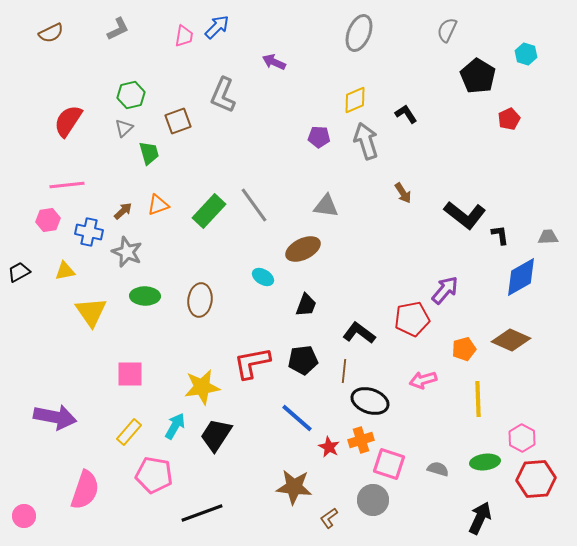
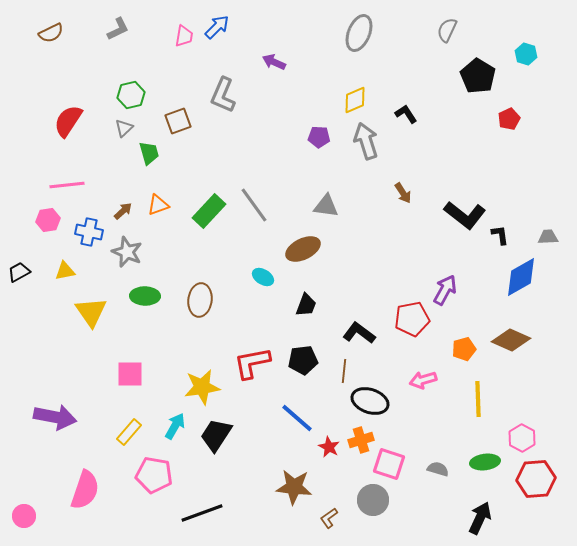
purple arrow at (445, 290): rotated 12 degrees counterclockwise
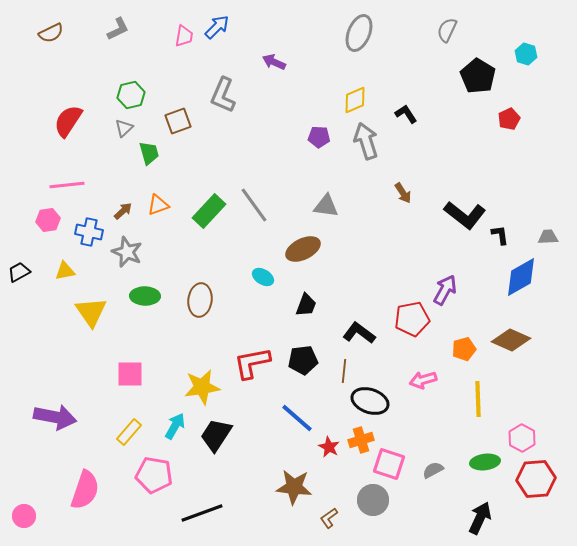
gray semicircle at (438, 469): moved 5 px left, 1 px down; rotated 45 degrees counterclockwise
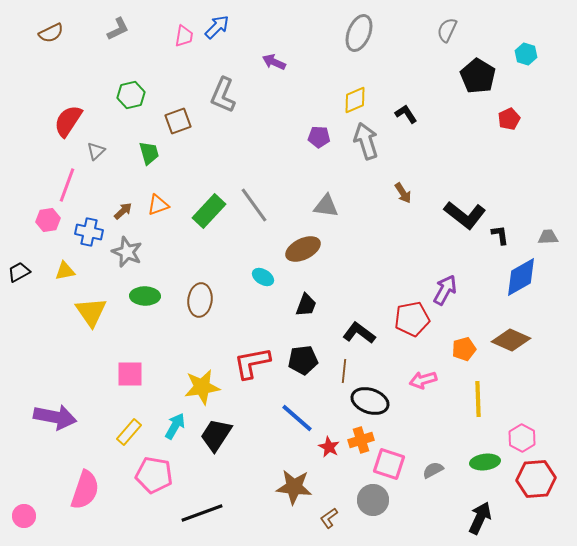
gray triangle at (124, 128): moved 28 px left, 23 px down
pink line at (67, 185): rotated 64 degrees counterclockwise
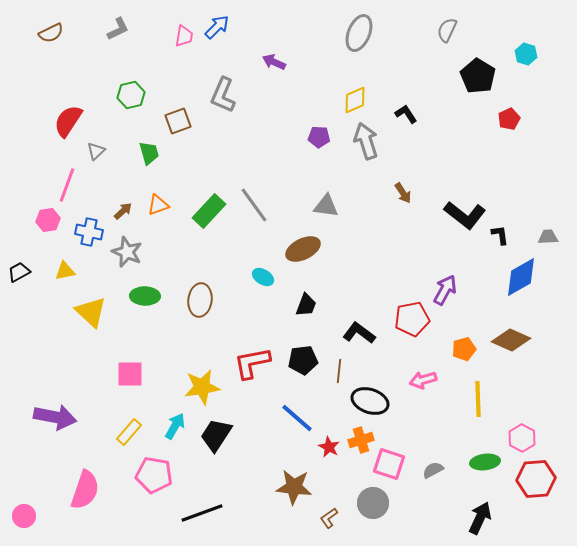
yellow triangle at (91, 312): rotated 12 degrees counterclockwise
brown line at (344, 371): moved 5 px left
gray circle at (373, 500): moved 3 px down
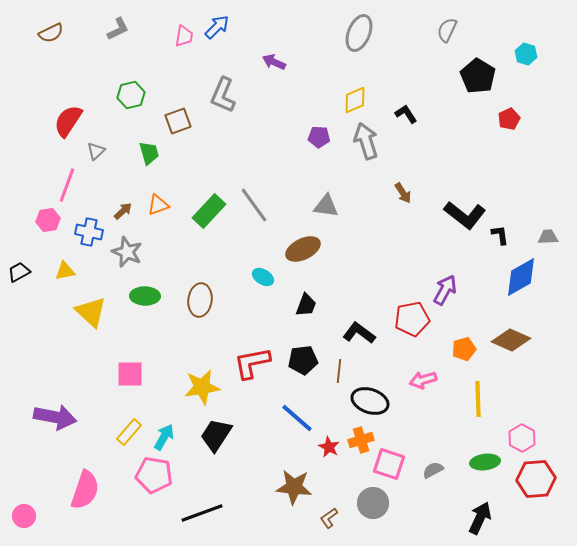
cyan arrow at (175, 426): moved 11 px left, 11 px down
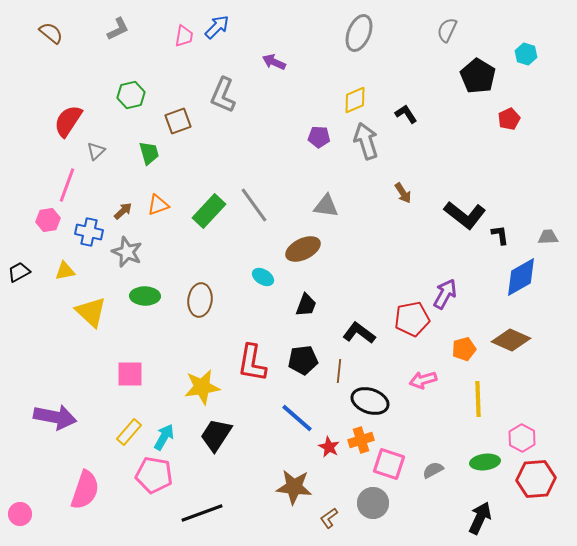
brown semicircle at (51, 33): rotated 115 degrees counterclockwise
purple arrow at (445, 290): moved 4 px down
red L-shape at (252, 363): rotated 69 degrees counterclockwise
pink circle at (24, 516): moved 4 px left, 2 px up
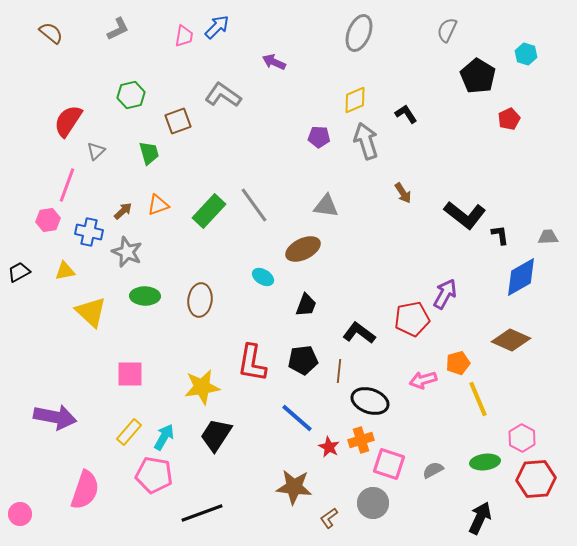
gray L-shape at (223, 95): rotated 102 degrees clockwise
orange pentagon at (464, 349): moved 6 px left, 14 px down
yellow line at (478, 399): rotated 21 degrees counterclockwise
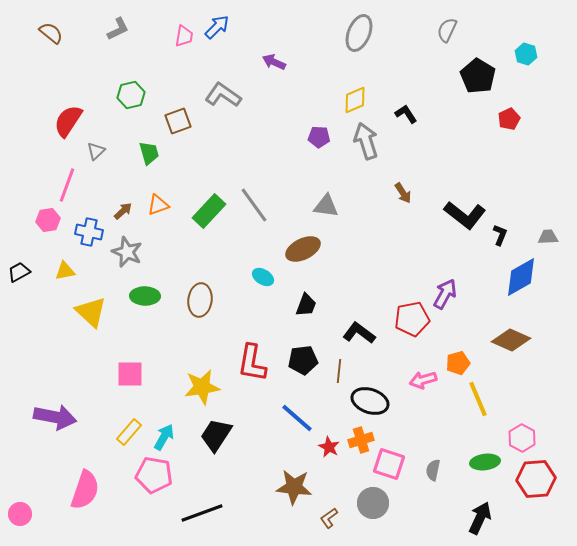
black L-shape at (500, 235): rotated 30 degrees clockwise
gray semicircle at (433, 470): rotated 50 degrees counterclockwise
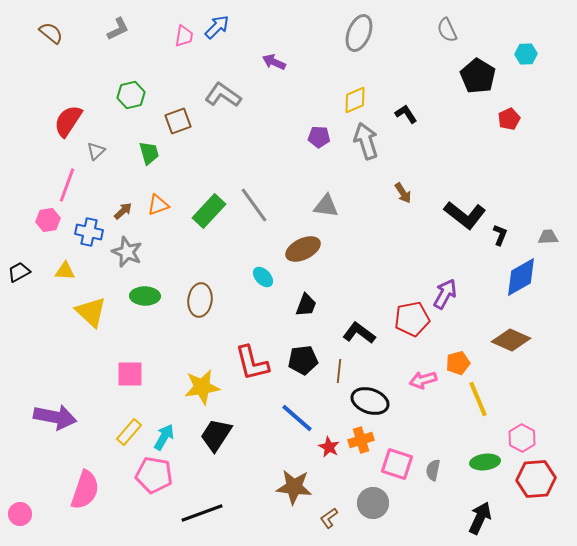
gray semicircle at (447, 30): rotated 50 degrees counterclockwise
cyan hexagon at (526, 54): rotated 20 degrees counterclockwise
yellow triangle at (65, 271): rotated 15 degrees clockwise
cyan ellipse at (263, 277): rotated 15 degrees clockwise
red L-shape at (252, 363): rotated 24 degrees counterclockwise
pink square at (389, 464): moved 8 px right
